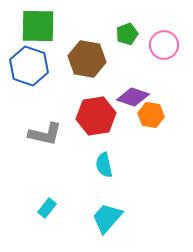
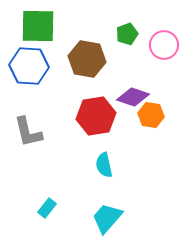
blue hexagon: rotated 15 degrees counterclockwise
gray L-shape: moved 17 px left, 2 px up; rotated 64 degrees clockwise
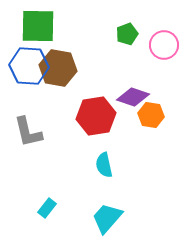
brown hexagon: moved 29 px left, 9 px down
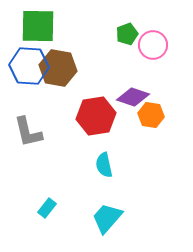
pink circle: moved 11 px left
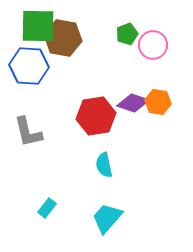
brown hexagon: moved 5 px right, 30 px up
purple diamond: moved 6 px down
orange hexagon: moved 7 px right, 13 px up
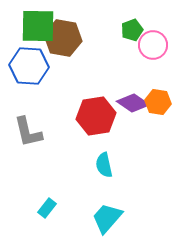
green pentagon: moved 5 px right, 4 px up
purple diamond: rotated 16 degrees clockwise
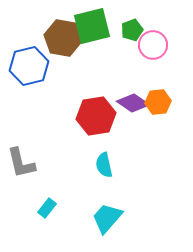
green square: moved 54 px right; rotated 15 degrees counterclockwise
blue hexagon: rotated 18 degrees counterclockwise
orange hexagon: rotated 15 degrees counterclockwise
gray L-shape: moved 7 px left, 31 px down
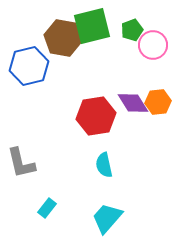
purple diamond: rotated 24 degrees clockwise
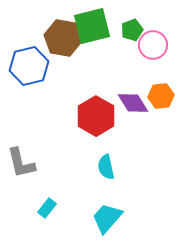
orange hexagon: moved 3 px right, 6 px up
red hexagon: rotated 21 degrees counterclockwise
cyan semicircle: moved 2 px right, 2 px down
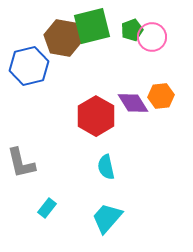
pink circle: moved 1 px left, 8 px up
